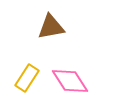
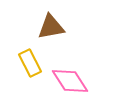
yellow rectangle: moved 3 px right, 15 px up; rotated 60 degrees counterclockwise
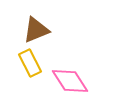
brown triangle: moved 15 px left, 3 px down; rotated 12 degrees counterclockwise
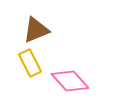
pink diamond: rotated 9 degrees counterclockwise
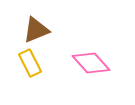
pink diamond: moved 21 px right, 18 px up
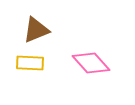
yellow rectangle: rotated 60 degrees counterclockwise
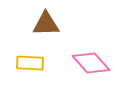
brown triangle: moved 10 px right, 6 px up; rotated 20 degrees clockwise
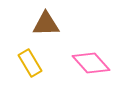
yellow rectangle: rotated 56 degrees clockwise
